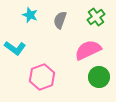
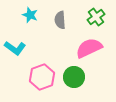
gray semicircle: rotated 24 degrees counterclockwise
pink semicircle: moved 1 px right, 2 px up
green circle: moved 25 px left
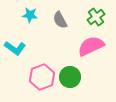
cyan star: rotated 14 degrees counterclockwise
gray semicircle: rotated 24 degrees counterclockwise
pink semicircle: moved 2 px right, 2 px up
green circle: moved 4 px left
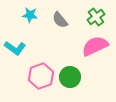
gray semicircle: rotated 12 degrees counterclockwise
pink semicircle: moved 4 px right
pink hexagon: moved 1 px left, 1 px up
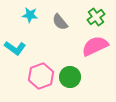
gray semicircle: moved 2 px down
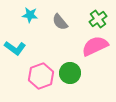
green cross: moved 2 px right, 2 px down
green circle: moved 4 px up
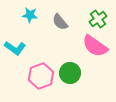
pink semicircle: rotated 120 degrees counterclockwise
